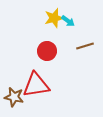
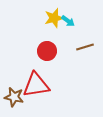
brown line: moved 1 px down
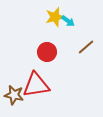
yellow star: moved 1 px right, 1 px up
brown line: moved 1 px right; rotated 24 degrees counterclockwise
red circle: moved 1 px down
brown star: moved 2 px up
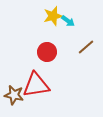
yellow star: moved 2 px left, 1 px up
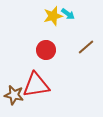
cyan arrow: moved 7 px up
red circle: moved 1 px left, 2 px up
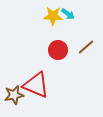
yellow star: rotated 18 degrees clockwise
red circle: moved 12 px right
red triangle: rotated 32 degrees clockwise
brown star: rotated 24 degrees counterclockwise
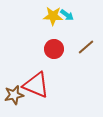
cyan arrow: moved 1 px left, 1 px down
red circle: moved 4 px left, 1 px up
